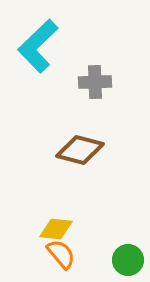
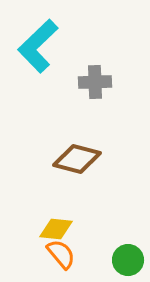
brown diamond: moved 3 px left, 9 px down
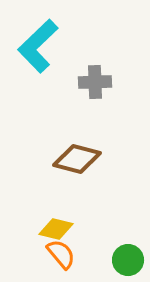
yellow diamond: rotated 8 degrees clockwise
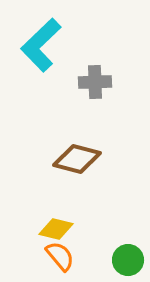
cyan L-shape: moved 3 px right, 1 px up
orange semicircle: moved 1 px left, 2 px down
